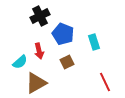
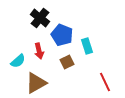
black cross: moved 2 px down; rotated 24 degrees counterclockwise
blue pentagon: moved 1 px left, 1 px down
cyan rectangle: moved 7 px left, 4 px down
cyan semicircle: moved 2 px left, 1 px up
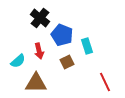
brown triangle: rotated 30 degrees clockwise
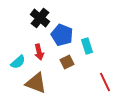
red arrow: moved 1 px down
cyan semicircle: moved 1 px down
brown triangle: rotated 20 degrees clockwise
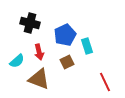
black cross: moved 10 px left, 5 px down; rotated 24 degrees counterclockwise
blue pentagon: moved 3 px right; rotated 25 degrees clockwise
cyan semicircle: moved 1 px left, 1 px up
brown triangle: moved 3 px right, 4 px up
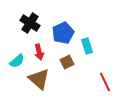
black cross: rotated 18 degrees clockwise
blue pentagon: moved 2 px left, 2 px up
brown triangle: rotated 20 degrees clockwise
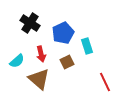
red arrow: moved 2 px right, 2 px down
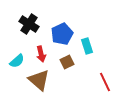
black cross: moved 1 px left, 1 px down
blue pentagon: moved 1 px left, 1 px down
brown triangle: moved 1 px down
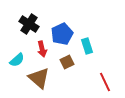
red arrow: moved 1 px right, 5 px up
cyan semicircle: moved 1 px up
brown triangle: moved 2 px up
